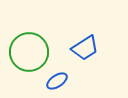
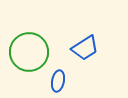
blue ellipse: moved 1 px right; rotated 45 degrees counterclockwise
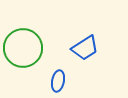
green circle: moved 6 px left, 4 px up
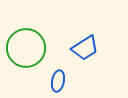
green circle: moved 3 px right
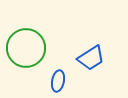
blue trapezoid: moved 6 px right, 10 px down
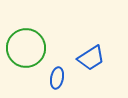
blue ellipse: moved 1 px left, 3 px up
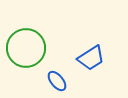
blue ellipse: moved 3 px down; rotated 50 degrees counterclockwise
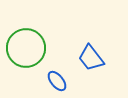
blue trapezoid: rotated 84 degrees clockwise
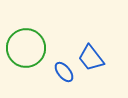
blue ellipse: moved 7 px right, 9 px up
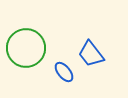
blue trapezoid: moved 4 px up
